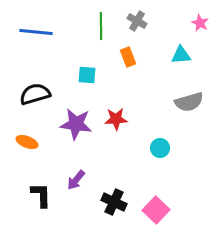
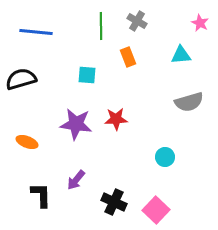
black semicircle: moved 14 px left, 15 px up
cyan circle: moved 5 px right, 9 px down
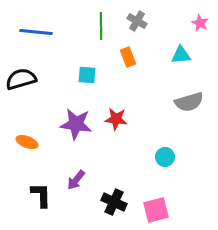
red star: rotated 10 degrees clockwise
pink square: rotated 32 degrees clockwise
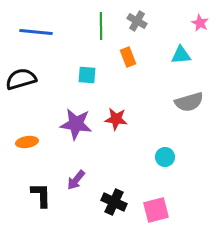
orange ellipse: rotated 30 degrees counterclockwise
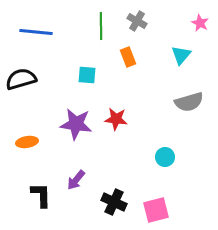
cyan triangle: rotated 45 degrees counterclockwise
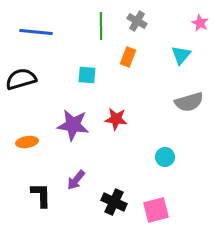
orange rectangle: rotated 42 degrees clockwise
purple star: moved 3 px left, 1 px down
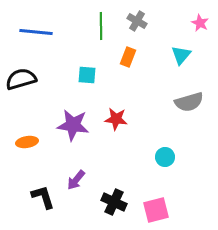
black L-shape: moved 2 px right, 2 px down; rotated 16 degrees counterclockwise
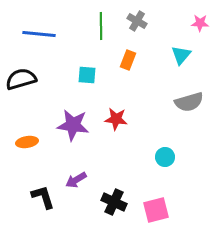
pink star: rotated 24 degrees counterclockwise
blue line: moved 3 px right, 2 px down
orange rectangle: moved 3 px down
purple arrow: rotated 20 degrees clockwise
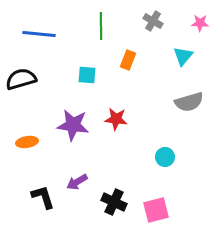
gray cross: moved 16 px right
cyan triangle: moved 2 px right, 1 px down
purple arrow: moved 1 px right, 2 px down
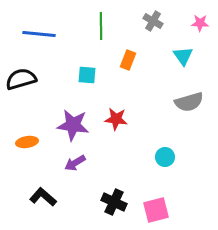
cyan triangle: rotated 15 degrees counterclockwise
purple arrow: moved 2 px left, 19 px up
black L-shape: rotated 32 degrees counterclockwise
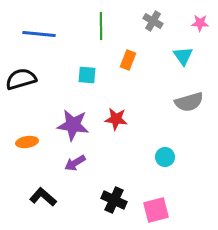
black cross: moved 2 px up
